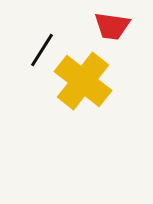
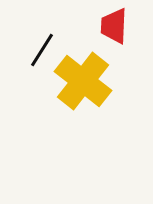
red trapezoid: moved 2 px right; rotated 84 degrees clockwise
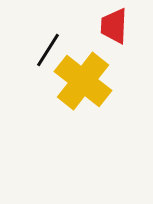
black line: moved 6 px right
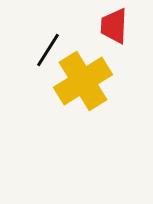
yellow cross: rotated 20 degrees clockwise
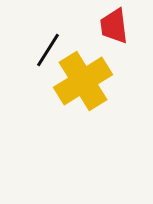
red trapezoid: rotated 9 degrees counterclockwise
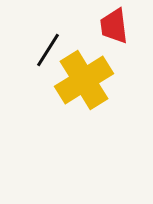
yellow cross: moved 1 px right, 1 px up
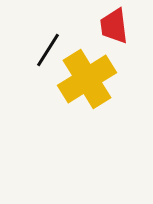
yellow cross: moved 3 px right, 1 px up
